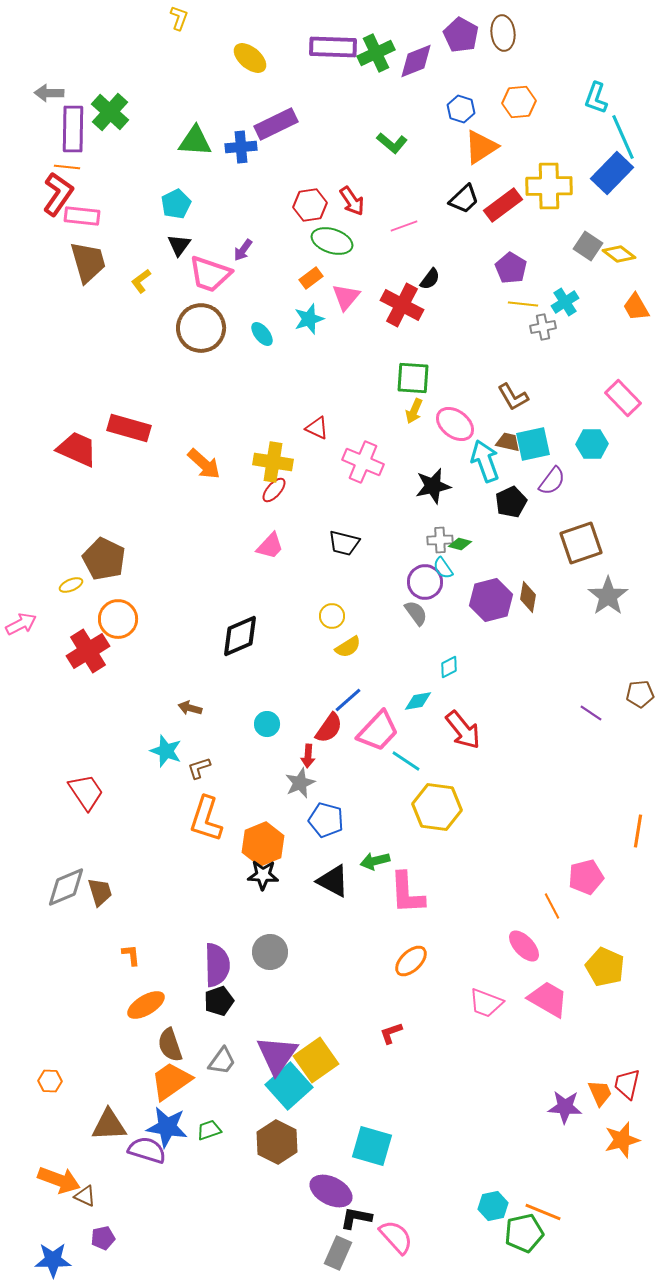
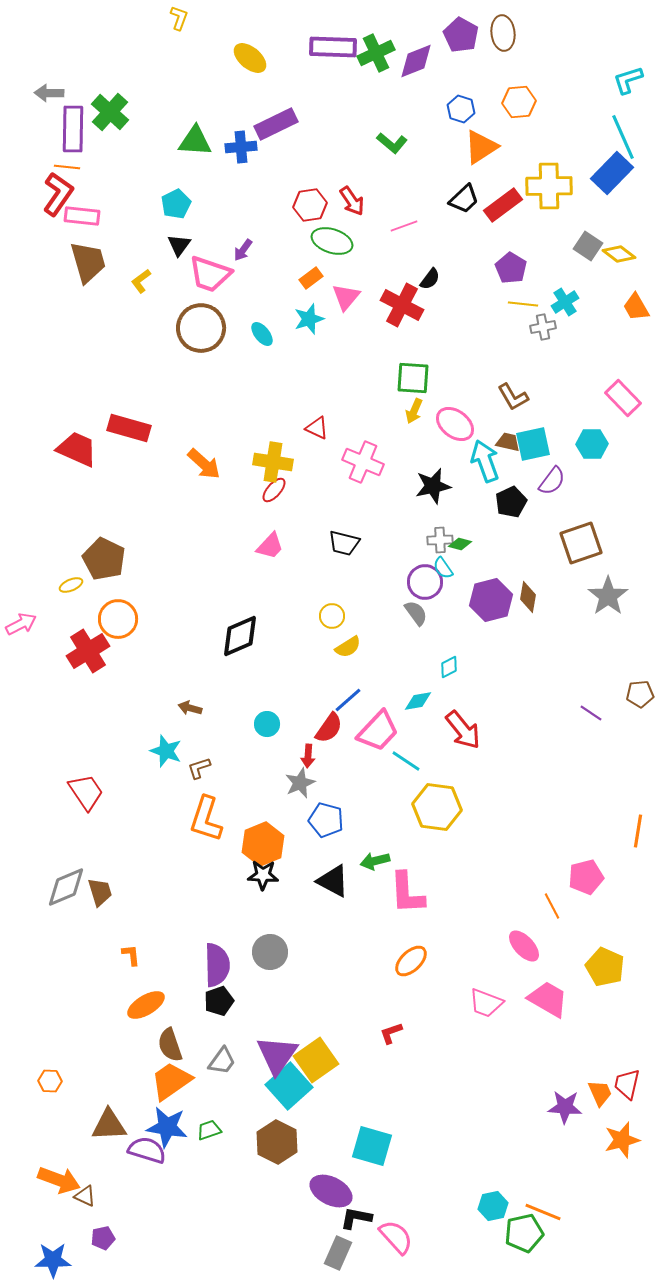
cyan L-shape at (596, 98): moved 32 px right, 18 px up; rotated 52 degrees clockwise
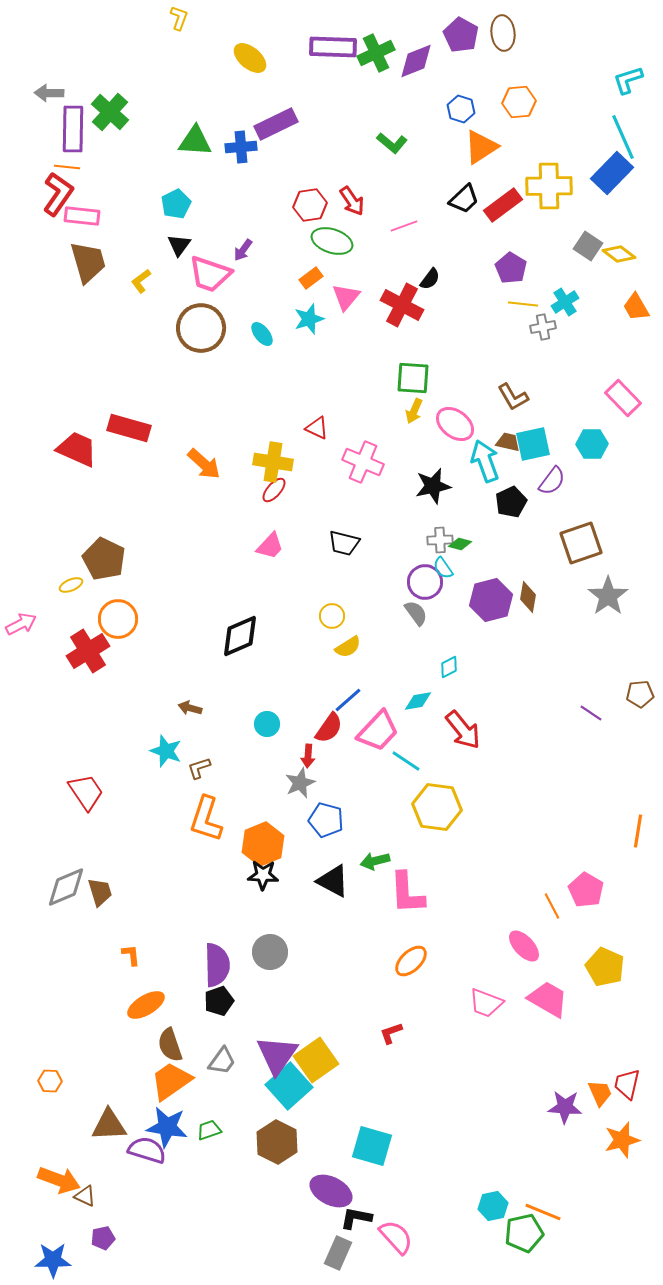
pink pentagon at (586, 877): moved 13 px down; rotated 28 degrees counterclockwise
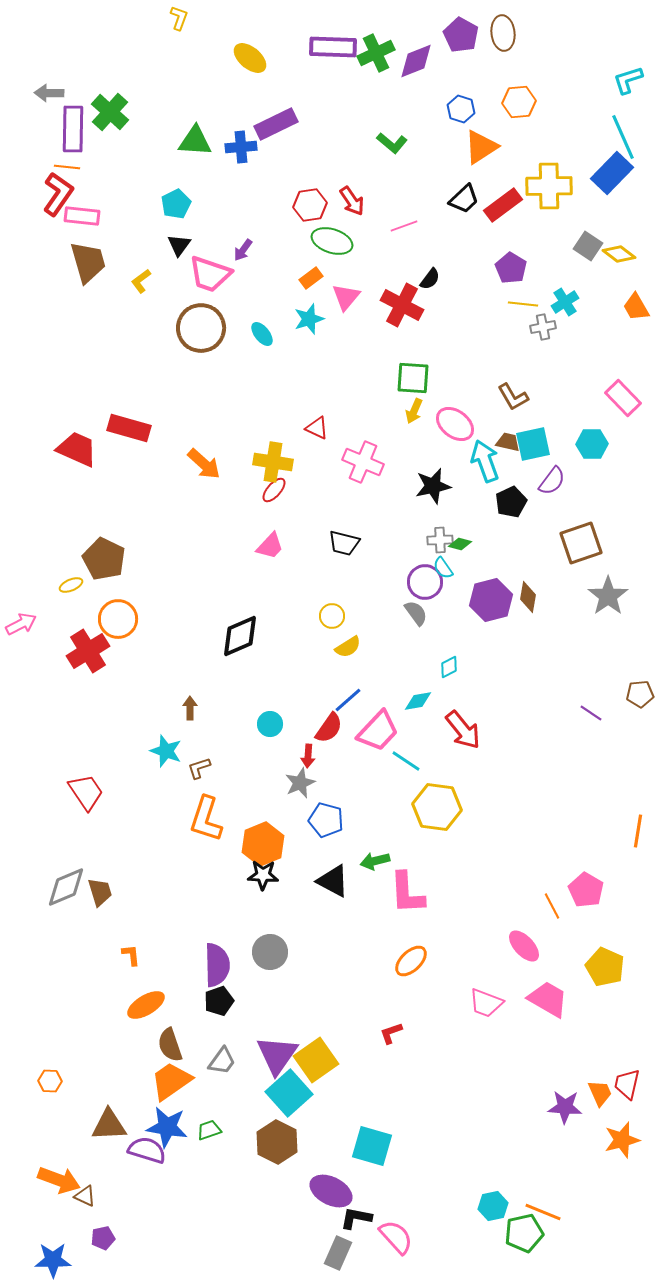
brown arrow at (190, 708): rotated 75 degrees clockwise
cyan circle at (267, 724): moved 3 px right
cyan square at (289, 1086): moved 7 px down
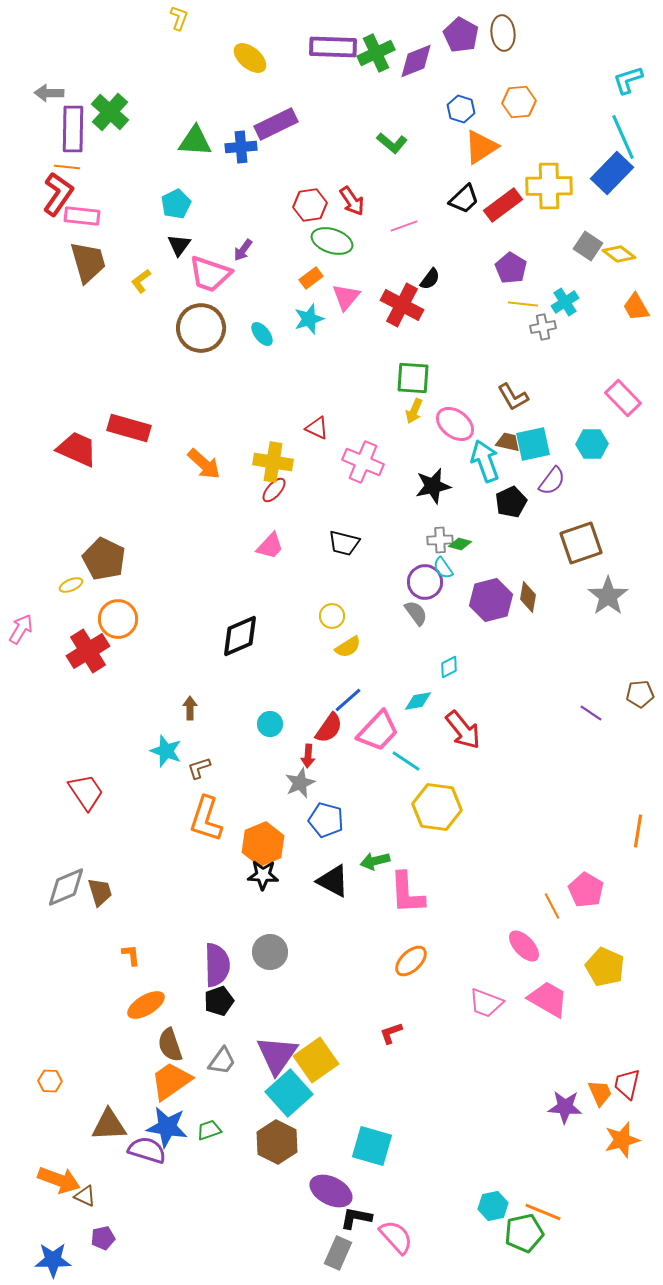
pink arrow at (21, 624): moved 5 px down; rotated 32 degrees counterclockwise
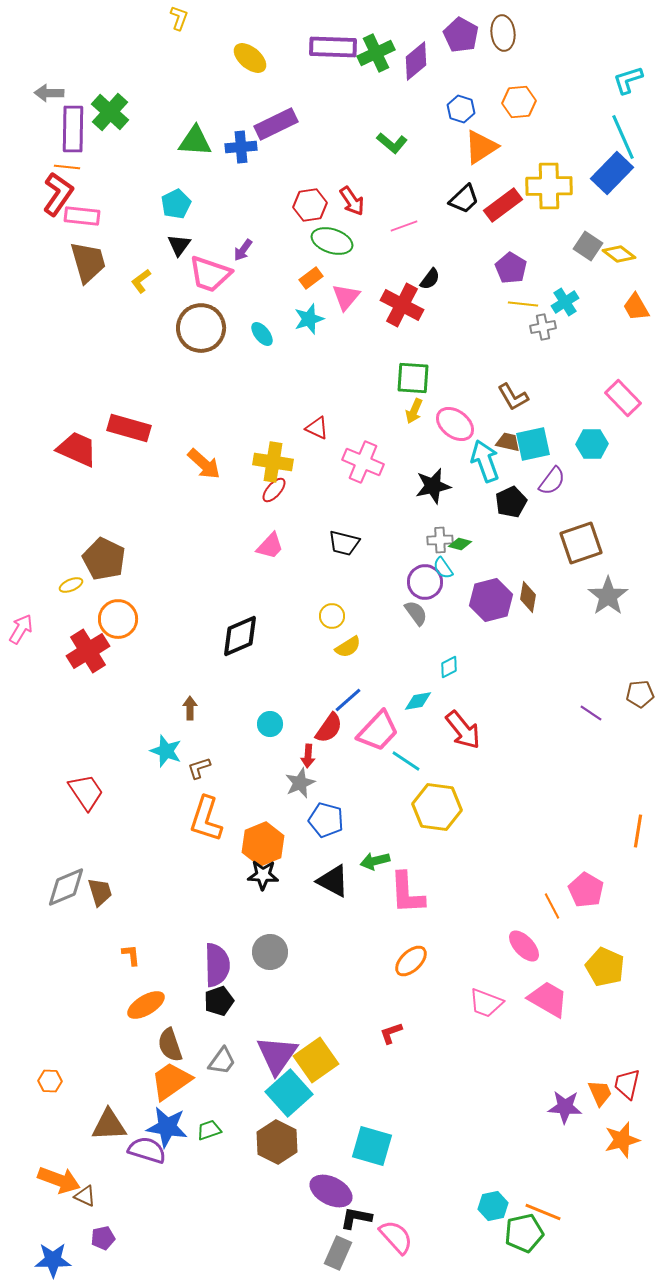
purple diamond at (416, 61): rotated 18 degrees counterclockwise
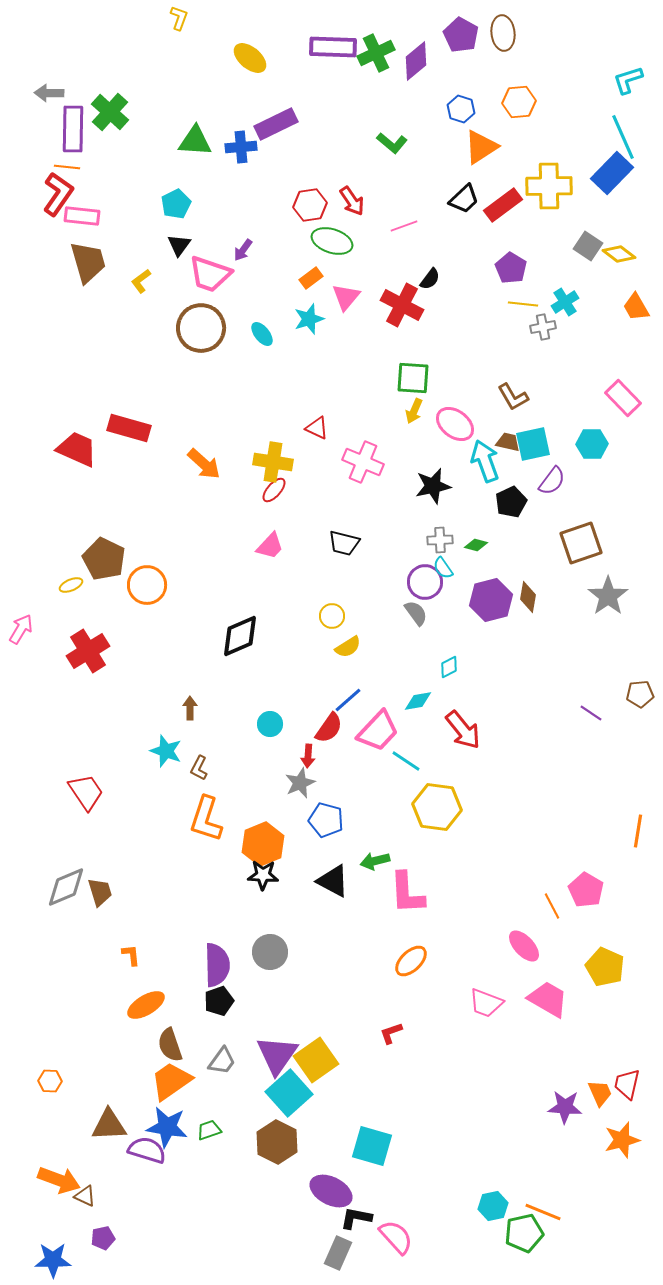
green diamond at (460, 544): moved 16 px right, 1 px down
orange circle at (118, 619): moved 29 px right, 34 px up
brown L-shape at (199, 768): rotated 45 degrees counterclockwise
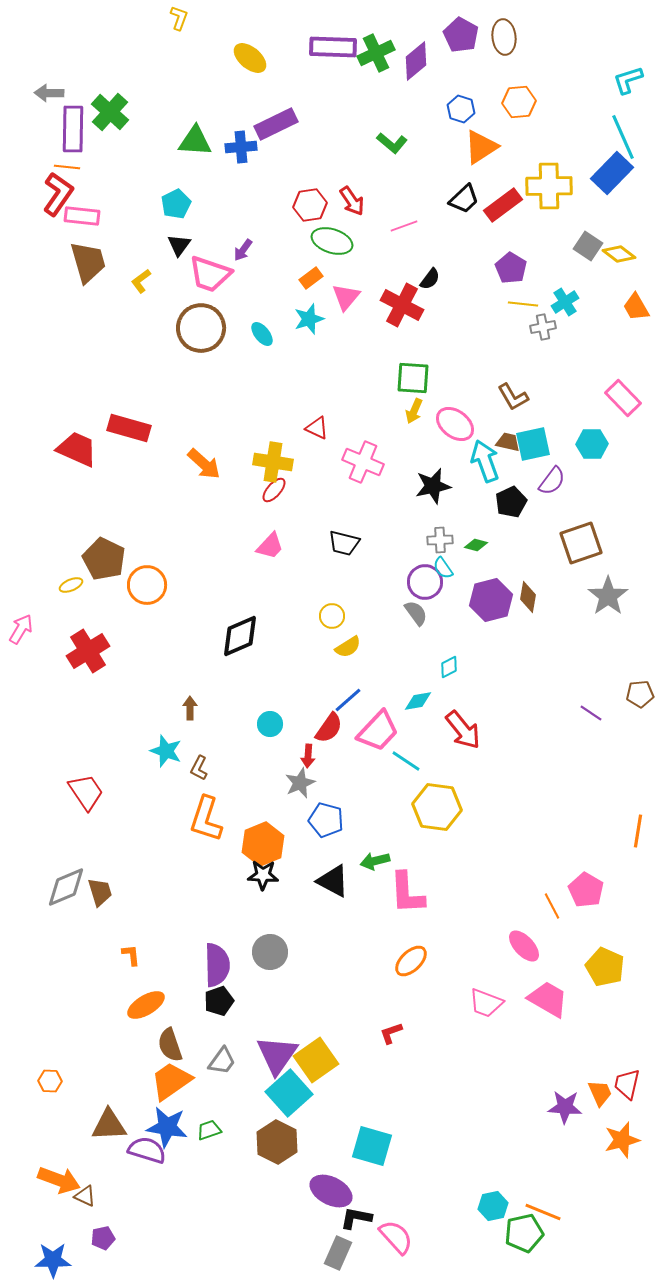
brown ellipse at (503, 33): moved 1 px right, 4 px down
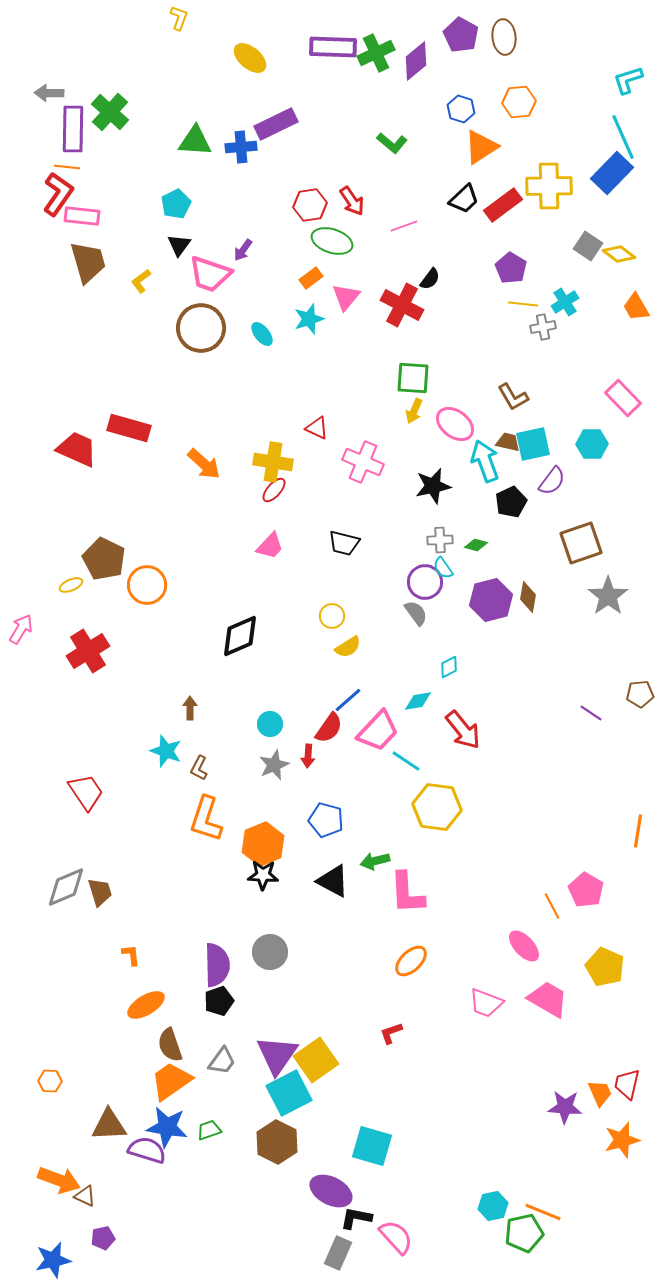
gray star at (300, 783): moved 26 px left, 18 px up
cyan square at (289, 1093): rotated 15 degrees clockwise
blue star at (53, 1260): rotated 12 degrees counterclockwise
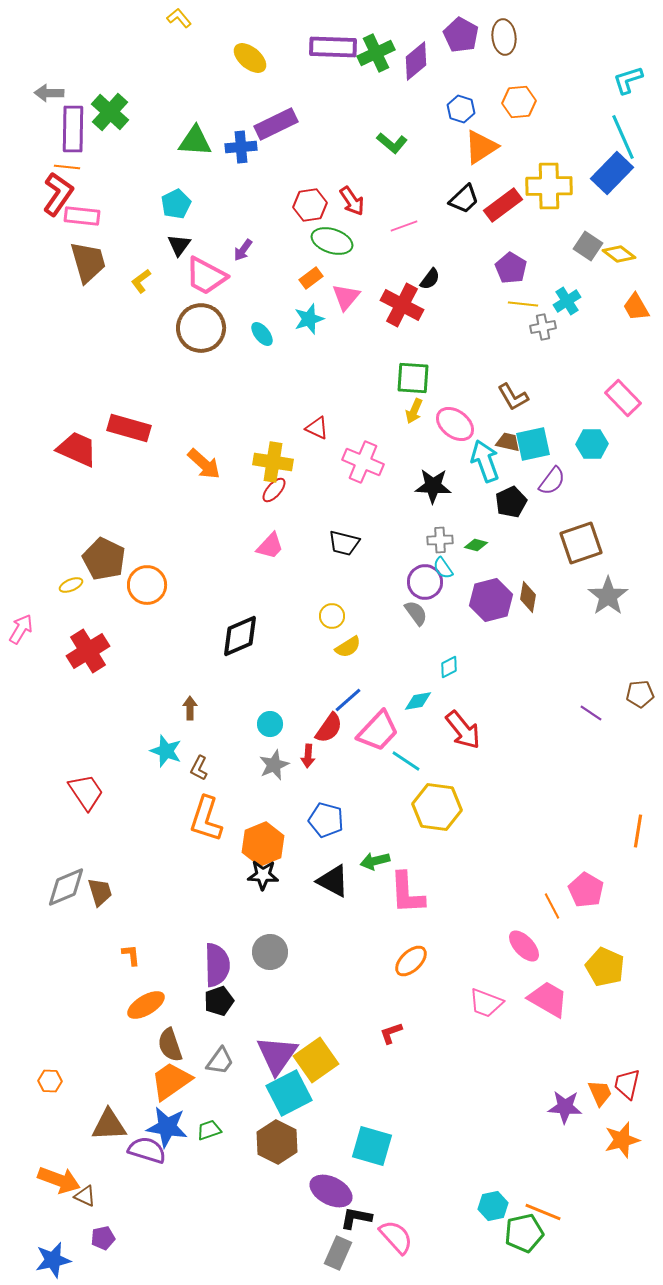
yellow L-shape at (179, 18): rotated 60 degrees counterclockwise
pink trapezoid at (210, 274): moved 4 px left, 2 px down; rotated 9 degrees clockwise
cyan cross at (565, 302): moved 2 px right, 1 px up
black star at (433, 486): rotated 15 degrees clockwise
gray trapezoid at (222, 1061): moved 2 px left
